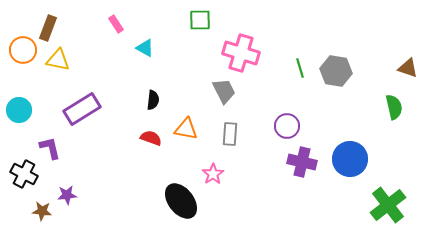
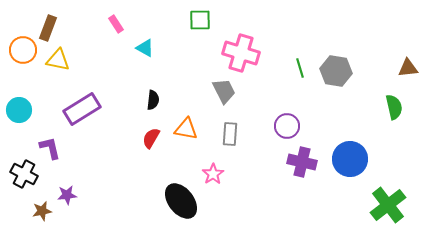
brown triangle: rotated 25 degrees counterclockwise
red semicircle: rotated 80 degrees counterclockwise
brown star: rotated 18 degrees counterclockwise
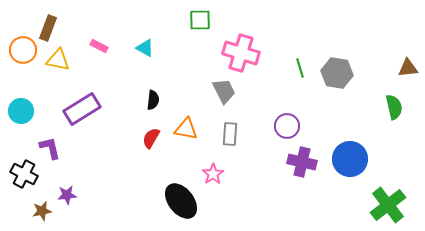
pink rectangle: moved 17 px left, 22 px down; rotated 30 degrees counterclockwise
gray hexagon: moved 1 px right, 2 px down
cyan circle: moved 2 px right, 1 px down
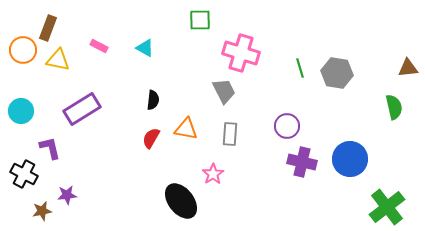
green cross: moved 1 px left, 2 px down
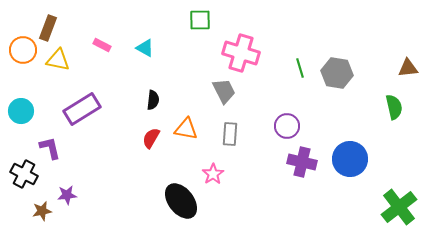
pink rectangle: moved 3 px right, 1 px up
green cross: moved 12 px right
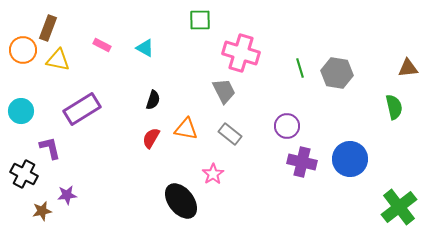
black semicircle: rotated 12 degrees clockwise
gray rectangle: rotated 55 degrees counterclockwise
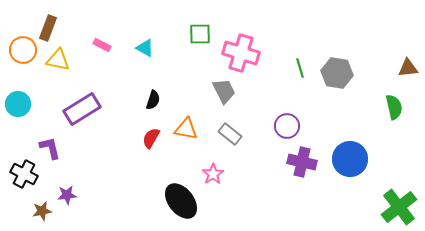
green square: moved 14 px down
cyan circle: moved 3 px left, 7 px up
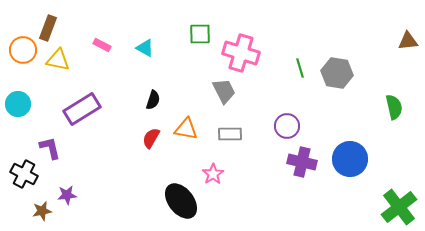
brown triangle: moved 27 px up
gray rectangle: rotated 40 degrees counterclockwise
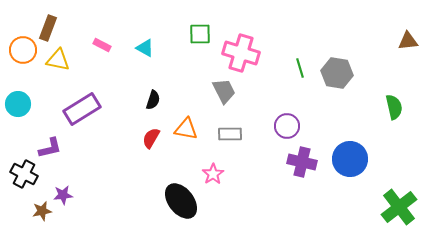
purple L-shape: rotated 90 degrees clockwise
purple star: moved 4 px left
